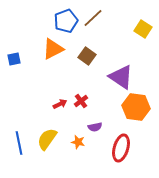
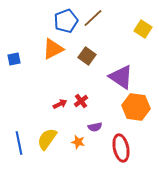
red ellipse: rotated 28 degrees counterclockwise
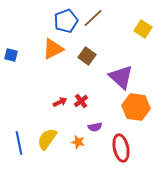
blue square: moved 3 px left, 4 px up; rotated 24 degrees clockwise
purple triangle: rotated 8 degrees clockwise
red arrow: moved 2 px up
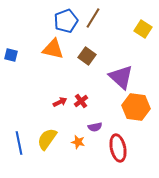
brown line: rotated 15 degrees counterclockwise
orange triangle: rotated 40 degrees clockwise
red ellipse: moved 3 px left
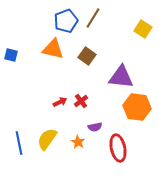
purple triangle: rotated 36 degrees counterclockwise
orange hexagon: moved 1 px right
orange star: rotated 16 degrees clockwise
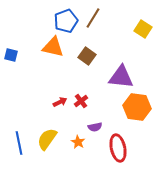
orange triangle: moved 2 px up
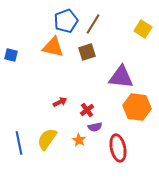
brown line: moved 6 px down
brown square: moved 4 px up; rotated 36 degrees clockwise
red cross: moved 6 px right, 9 px down
orange star: moved 1 px right, 2 px up
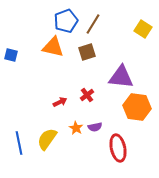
red cross: moved 15 px up
orange star: moved 3 px left, 12 px up
